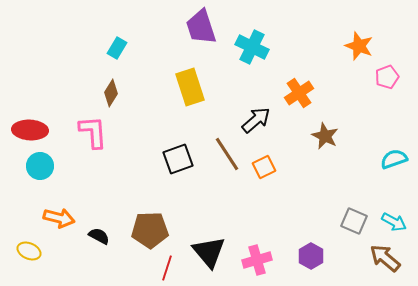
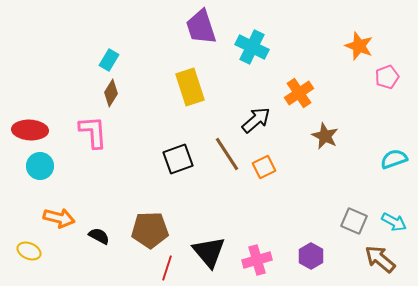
cyan rectangle: moved 8 px left, 12 px down
brown arrow: moved 5 px left, 1 px down
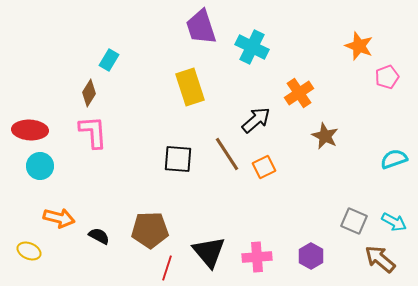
brown diamond: moved 22 px left
black square: rotated 24 degrees clockwise
pink cross: moved 3 px up; rotated 12 degrees clockwise
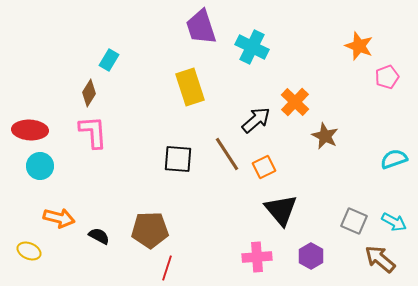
orange cross: moved 4 px left, 9 px down; rotated 12 degrees counterclockwise
black triangle: moved 72 px right, 42 px up
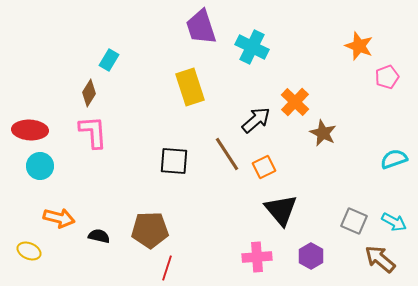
brown star: moved 2 px left, 3 px up
black square: moved 4 px left, 2 px down
black semicircle: rotated 15 degrees counterclockwise
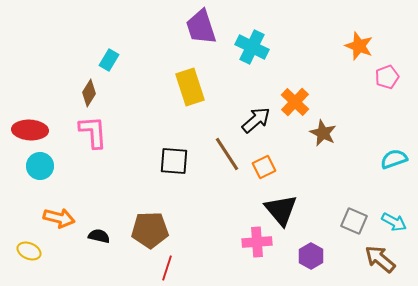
pink cross: moved 15 px up
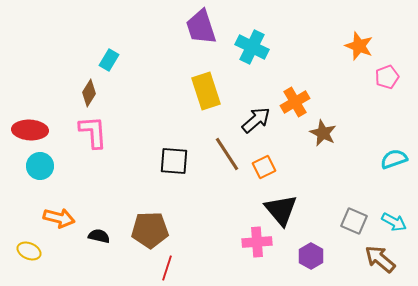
yellow rectangle: moved 16 px right, 4 px down
orange cross: rotated 16 degrees clockwise
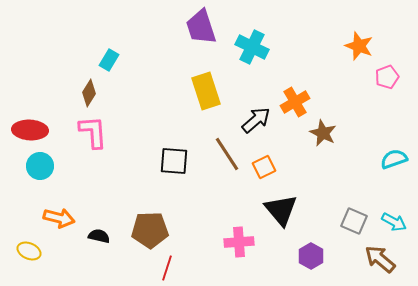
pink cross: moved 18 px left
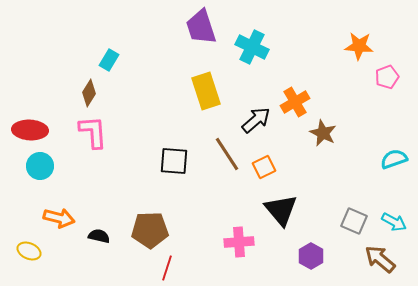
orange star: rotated 16 degrees counterclockwise
